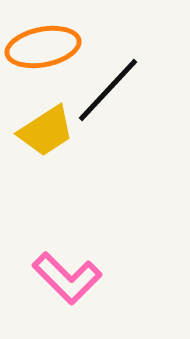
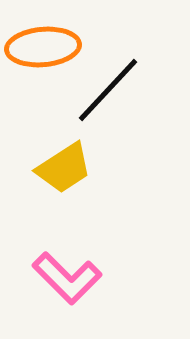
orange ellipse: rotated 6 degrees clockwise
yellow trapezoid: moved 18 px right, 37 px down
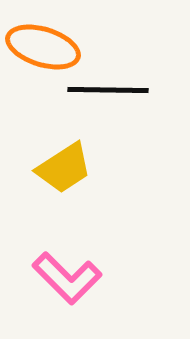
orange ellipse: rotated 22 degrees clockwise
black line: rotated 48 degrees clockwise
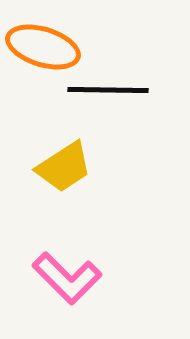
yellow trapezoid: moved 1 px up
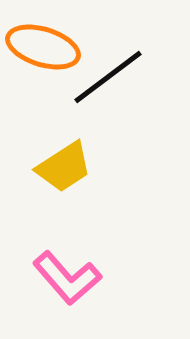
black line: moved 13 px up; rotated 38 degrees counterclockwise
pink L-shape: rotated 4 degrees clockwise
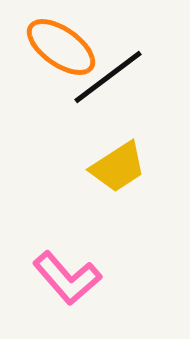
orange ellipse: moved 18 px right; rotated 18 degrees clockwise
yellow trapezoid: moved 54 px right
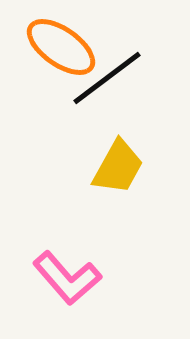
black line: moved 1 px left, 1 px down
yellow trapezoid: rotated 28 degrees counterclockwise
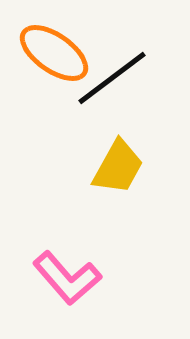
orange ellipse: moved 7 px left, 6 px down
black line: moved 5 px right
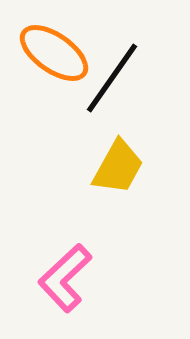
black line: rotated 18 degrees counterclockwise
pink L-shape: moved 2 px left; rotated 88 degrees clockwise
